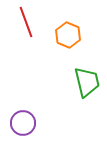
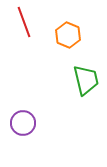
red line: moved 2 px left
green trapezoid: moved 1 px left, 2 px up
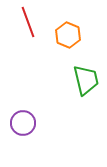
red line: moved 4 px right
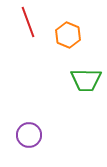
green trapezoid: rotated 104 degrees clockwise
purple circle: moved 6 px right, 12 px down
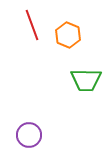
red line: moved 4 px right, 3 px down
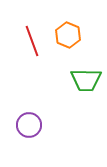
red line: moved 16 px down
purple circle: moved 10 px up
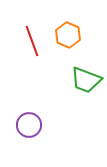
green trapezoid: rotated 20 degrees clockwise
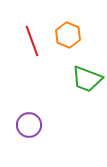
green trapezoid: moved 1 px right, 1 px up
